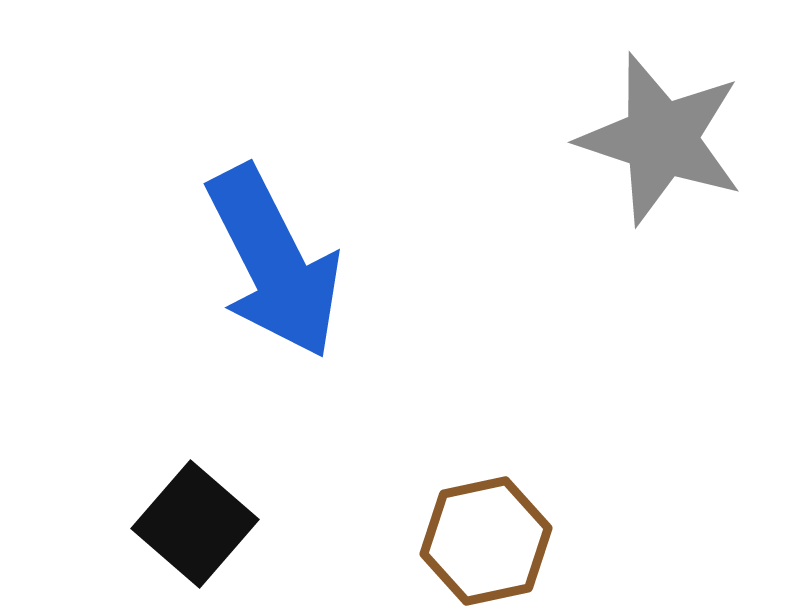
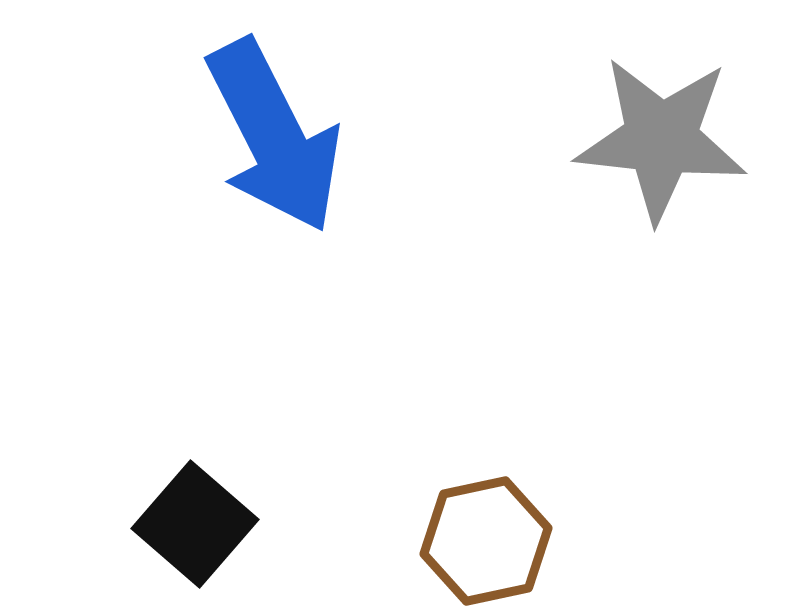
gray star: rotated 12 degrees counterclockwise
blue arrow: moved 126 px up
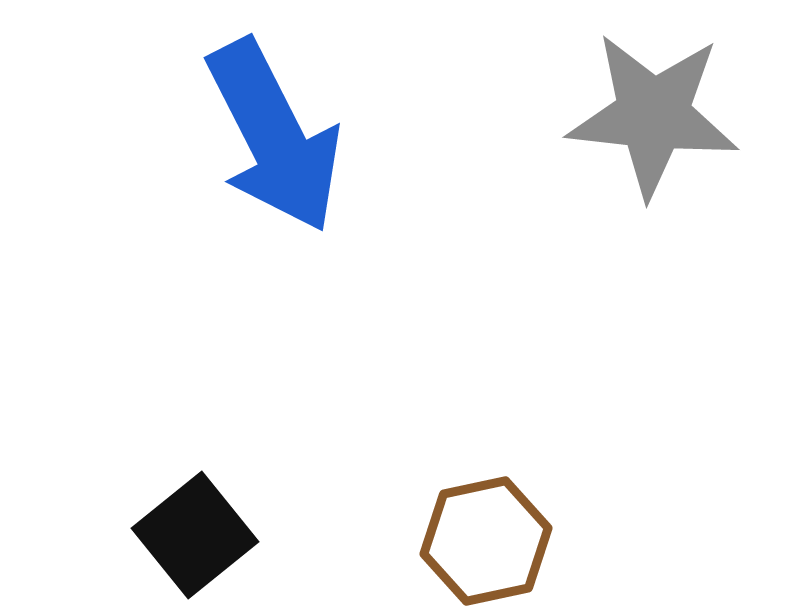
gray star: moved 8 px left, 24 px up
black square: moved 11 px down; rotated 10 degrees clockwise
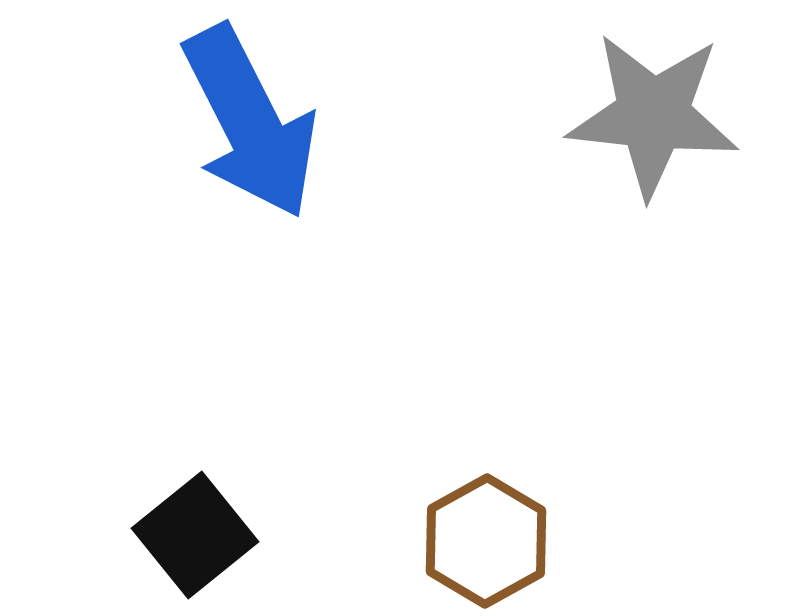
blue arrow: moved 24 px left, 14 px up
brown hexagon: rotated 17 degrees counterclockwise
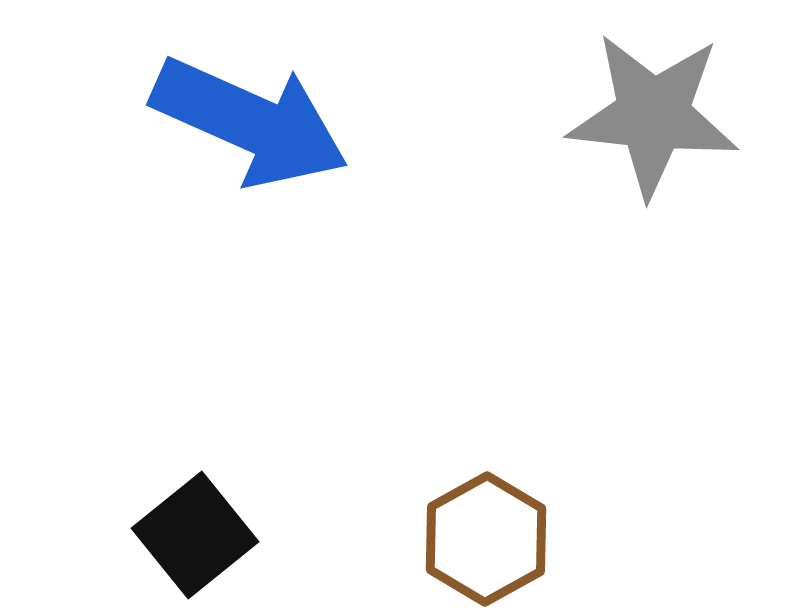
blue arrow: rotated 39 degrees counterclockwise
brown hexagon: moved 2 px up
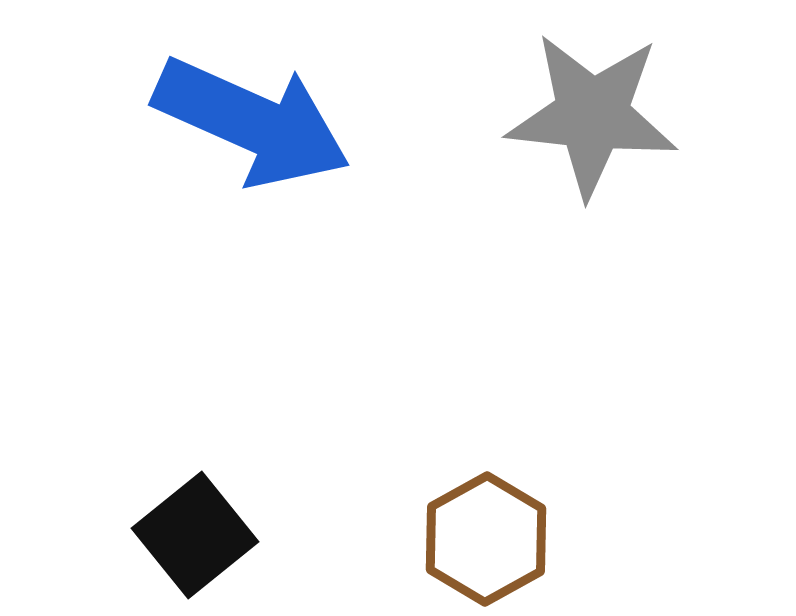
gray star: moved 61 px left
blue arrow: moved 2 px right
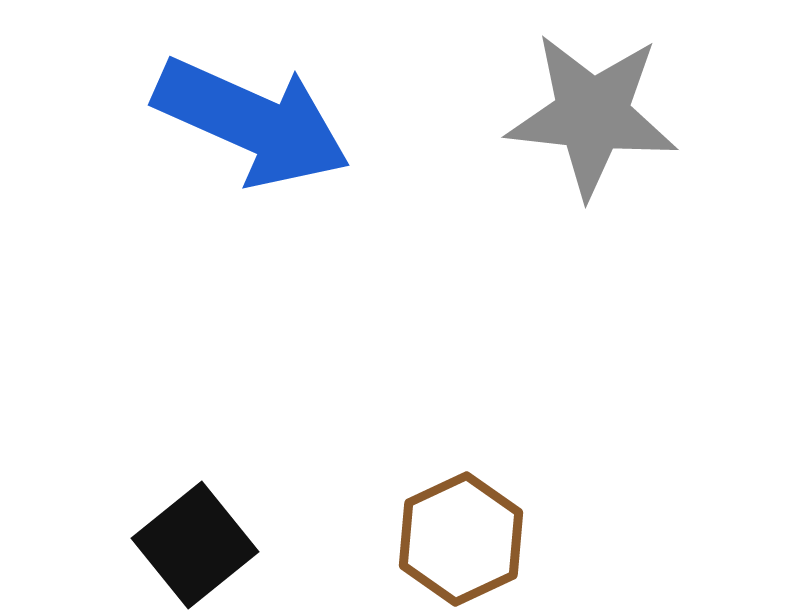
black square: moved 10 px down
brown hexagon: moved 25 px left; rotated 4 degrees clockwise
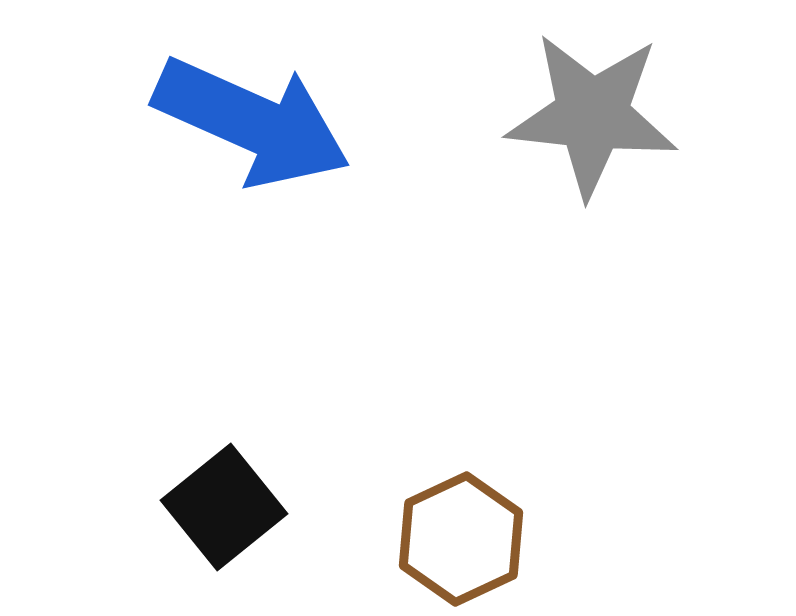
black square: moved 29 px right, 38 px up
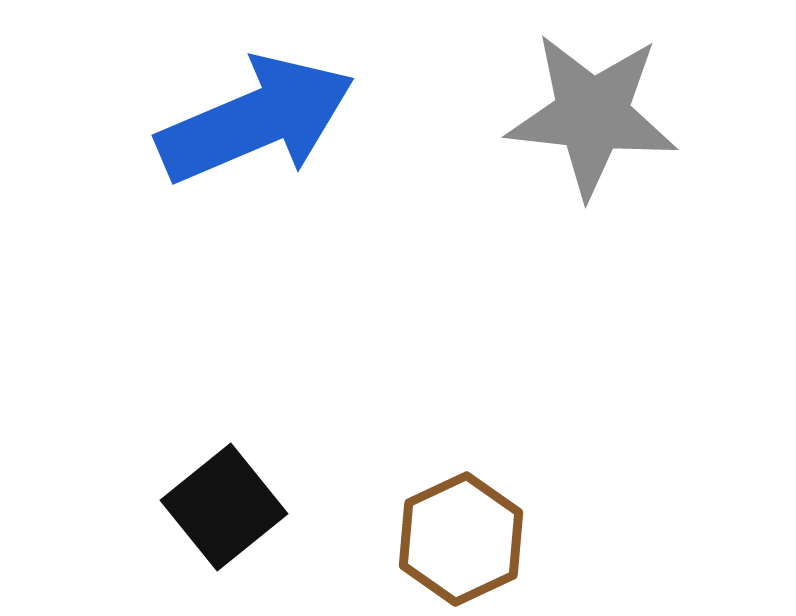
blue arrow: moved 4 px right, 2 px up; rotated 47 degrees counterclockwise
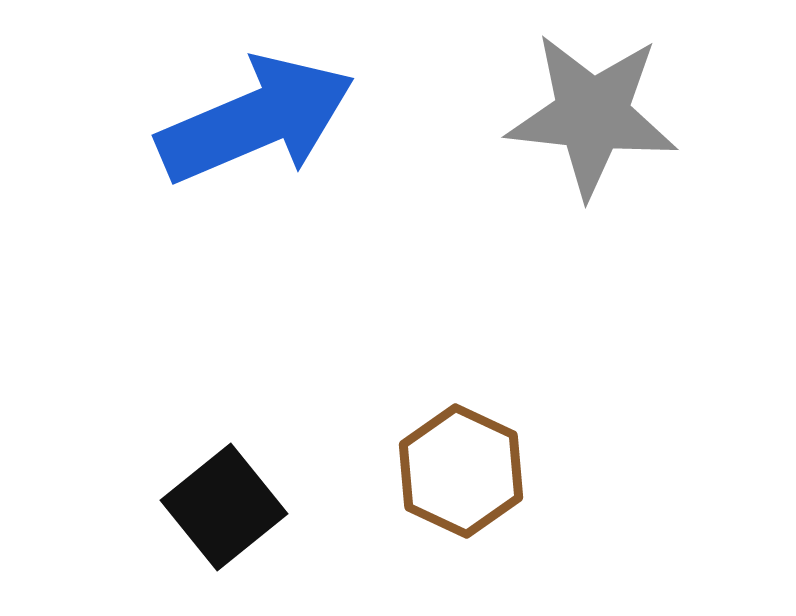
brown hexagon: moved 68 px up; rotated 10 degrees counterclockwise
